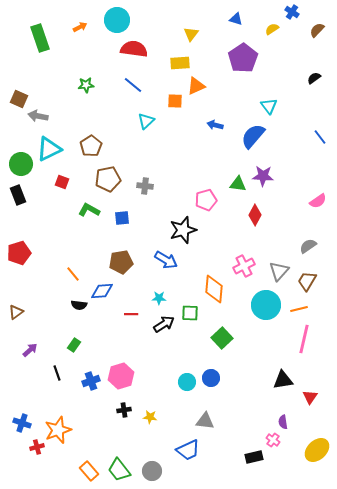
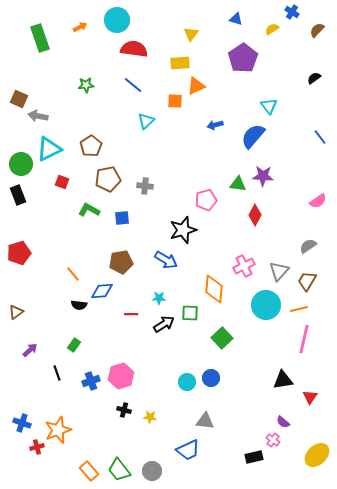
blue arrow at (215, 125): rotated 28 degrees counterclockwise
black cross at (124, 410): rotated 24 degrees clockwise
purple semicircle at (283, 422): rotated 40 degrees counterclockwise
yellow ellipse at (317, 450): moved 5 px down
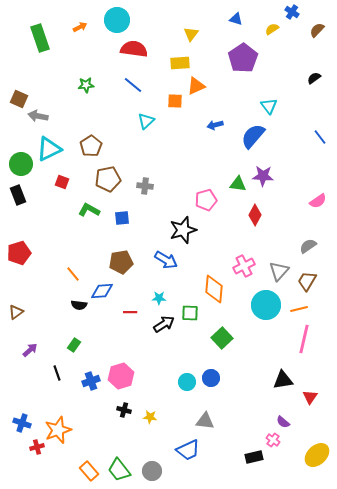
red line at (131, 314): moved 1 px left, 2 px up
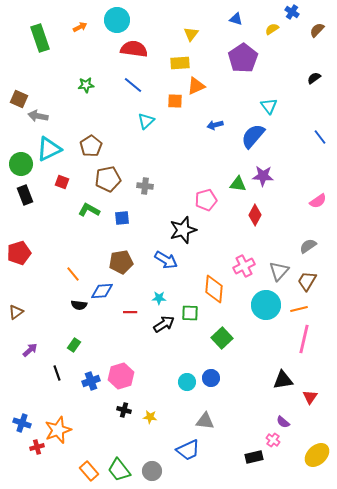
black rectangle at (18, 195): moved 7 px right
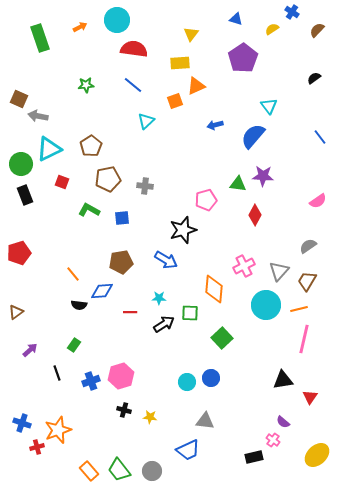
orange square at (175, 101): rotated 21 degrees counterclockwise
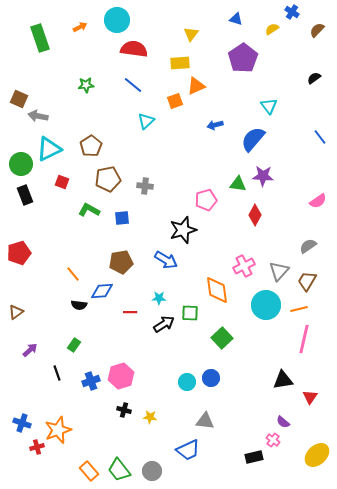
blue semicircle at (253, 136): moved 3 px down
orange diamond at (214, 289): moved 3 px right, 1 px down; rotated 12 degrees counterclockwise
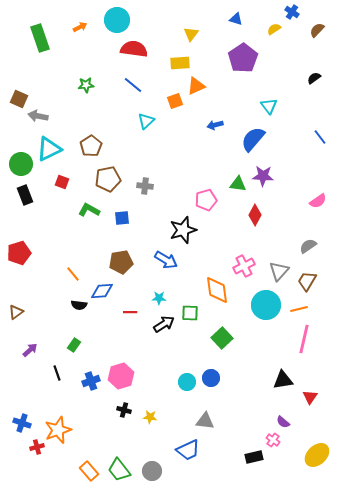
yellow semicircle at (272, 29): moved 2 px right
